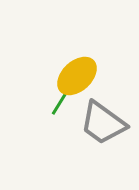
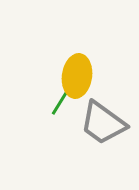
yellow ellipse: rotated 39 degrees counterclockwise
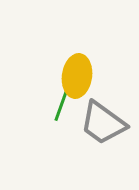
green line: moved 5 px down; rotated 12 degrees counterclockwise
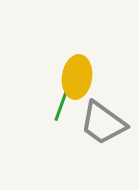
yellow ellipse: moved 1 px down
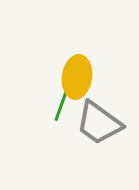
gray trapezoid: moved 4 px left
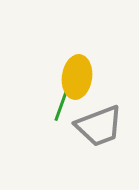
gray trapezoid: moved 3 px down; rotated 57 degrees counterclockwise
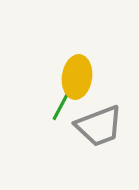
green line: rotated 8 degrees clockwise
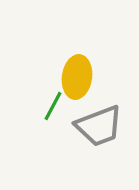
green line: moved 8 px left
